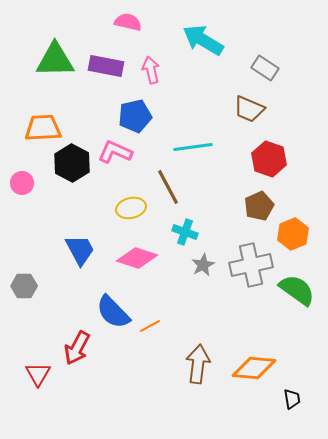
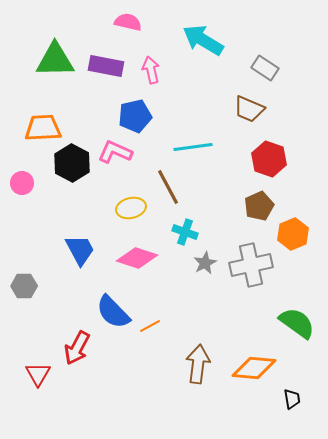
gray star: moved 2 px right, 2 px up
green semicircle: moved 33 px down
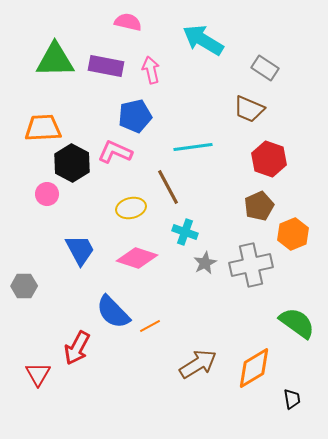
pink circle: moved 25 px right, 11 px down
brown arrow: rotated 51 degrees clockwise
orange diamond: rotated 36 degrees counterclockwise
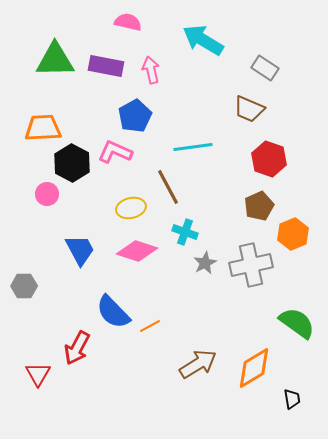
blue pentagon: rotated 16 degrees counterclockwise
pink diamond: moved 7 px up
